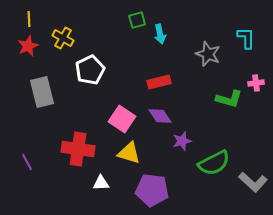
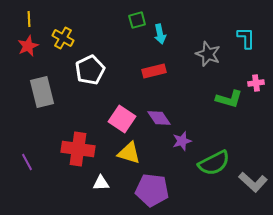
red rectangle: moved 5 px left, 11 px up
purple diamond: moved 1 px left, 2 px down
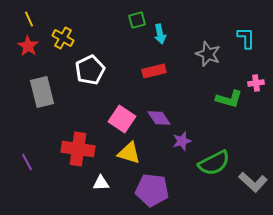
yellow line: rotated 21 degrees counterclockwise
red star: rotated 15 degrees counterclockwise
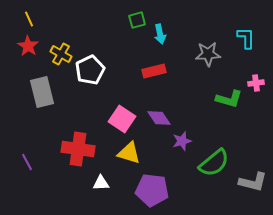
yellow cross: moved 2 px left, 16 px down
gray star: rotated 25 degrees counterclockwise
green semicircle: rotated 12 degrees counterclockwise
gray L-shape: rotated 28 degrees counterclockwise
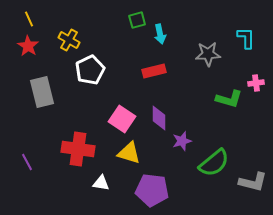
yellow cross: moved 8 px right, 14 px up
purple diamond: rotated 35 degrees clockwise
white triangle: rotated 12 degrees clockwise
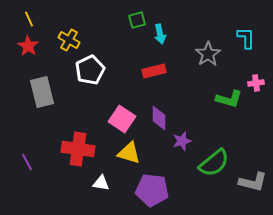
gray star: rotated 30 degrees counterclockwise
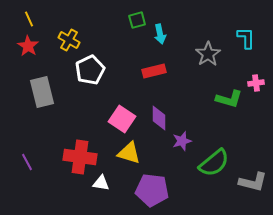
red cross: moved 2 px right, 8 px down
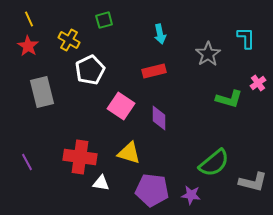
green square: moved 33 px left
pink cross: moved 2 px right; rotated 28 degrees counterclockwise
pink square: moved 1 px left, 13 px up
purple star: moved 9 px right, 54 px down; rotated 24 degrees clockwise
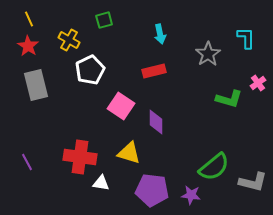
gray rectangle: moved 6 px left, 7 px up
purple diamond: moved 3 px left, 4 px down
green semicircle: moved 4 px down
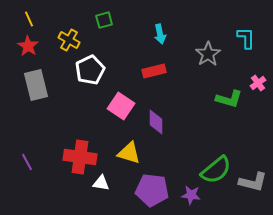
green semicircle: moved 2 px right, 3 px down
